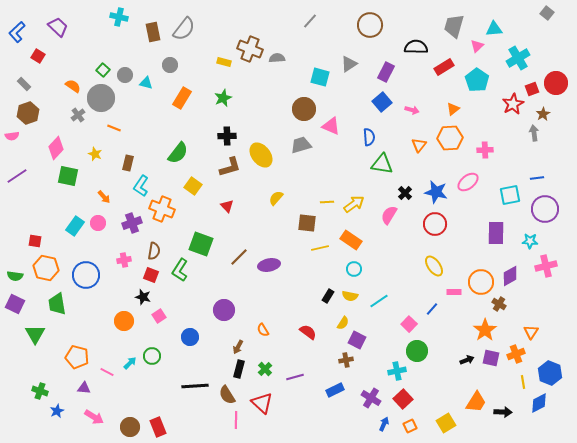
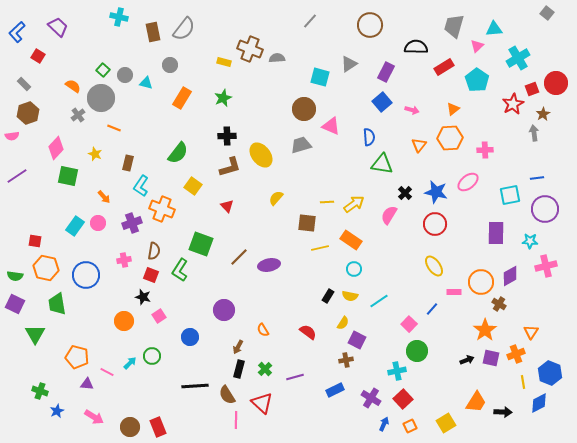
purple triangle at (84, 388): moved 3 px right, 4 px up
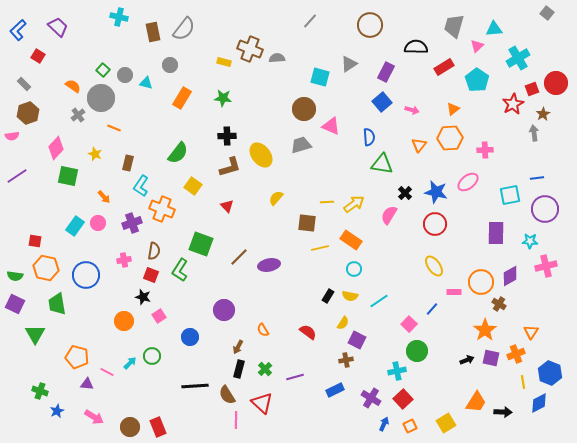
blue L-shape at (17, 32): moved 1 px right, 2 px up
green star at (223, 98): rotated 30 degrees clockwise
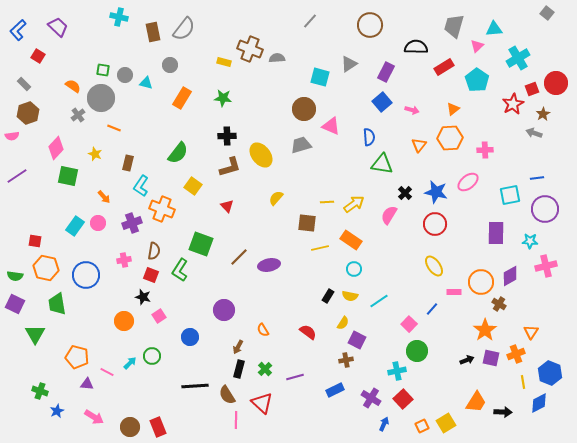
green square at (103, 70): rotated 32 degrees counterclockwise
gray arrow at (534, 133): rotated 63 degrees counterclockwise
orange square at (410, 426): moved 12 px right
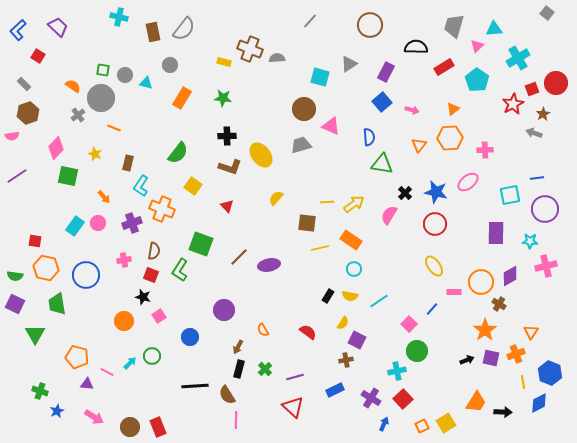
brown L-shape at (230, 167): rotated 35 degrees clockwise
red triangle at (262, 403): moved 31 px right, 4 px down
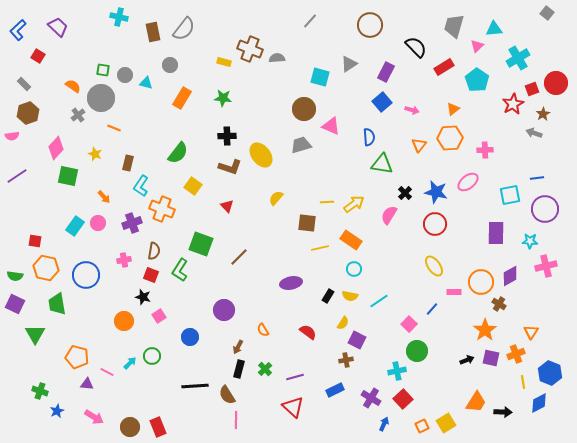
black semicircle at (416, 47): rotated 45 degrees clockwise
purple ellipse at (269, 265): moved 22 px right, 18 px down
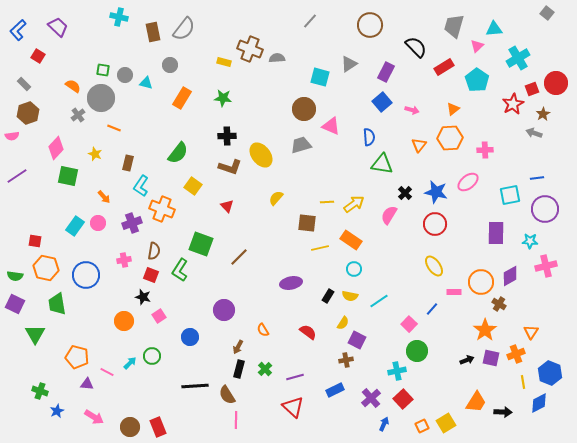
purple cross at (371, 398): rotated 18 degrees clockwise
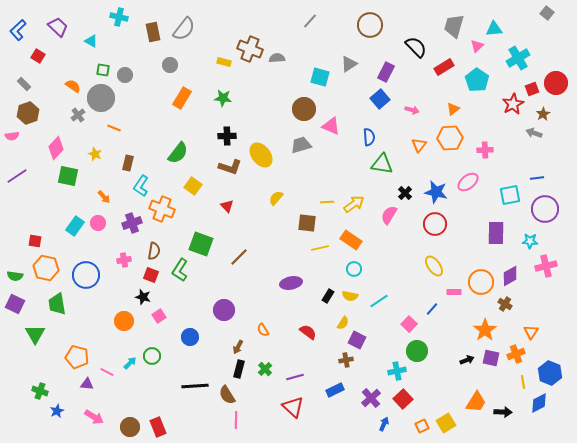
cyan triangle at (146, 83): moved 55 px left, 42 px up; rotated 16 degrees clockwise
blue square at (382, 102): moved 2 px left, 3 px up
brown cross at (499, 304): moved 6 px right
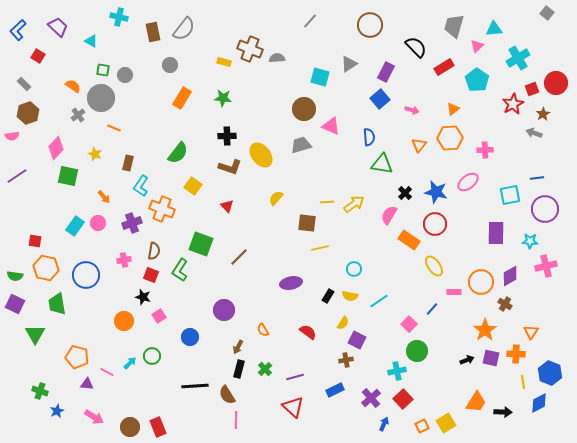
orange rectangle at (351, 240): moved 58 px right
orange cross at (516, 354): rotated 24 degrees clockwise
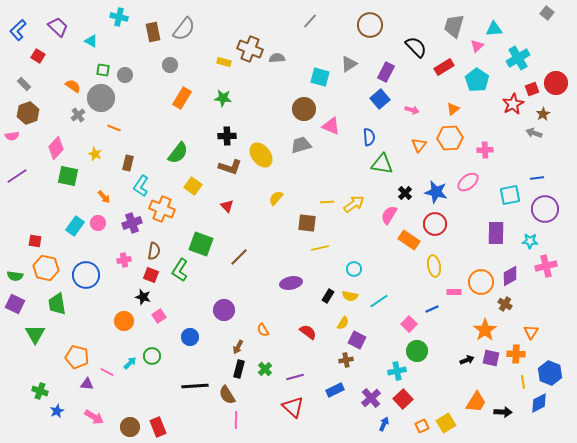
yellow ellipse at (434, 266): rotated 25 degrees clockwise
blue line at (432, 309): rotated 24 degrees clockwise
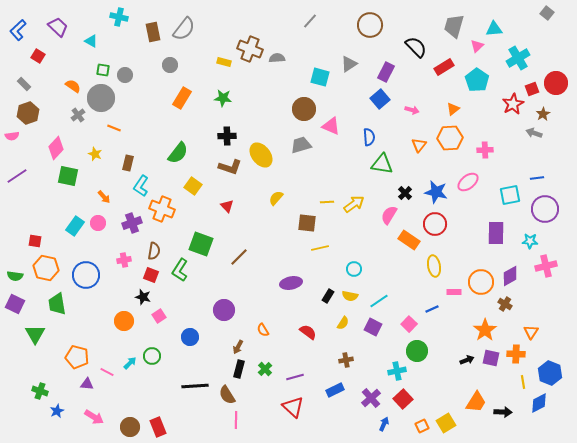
purple square at (357, 340): moved 16 px right, 13 px up
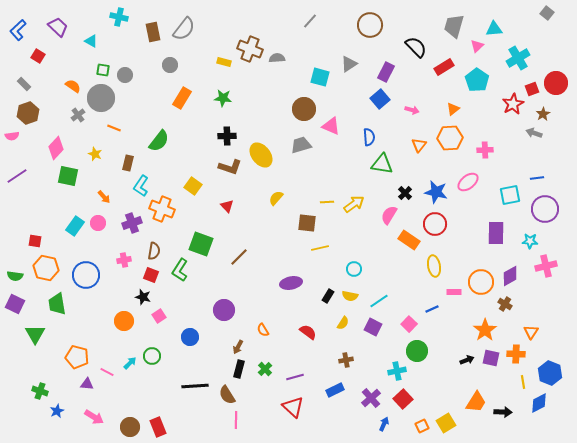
green semicircle at (178, 153): moved 19 px left, 12 px up
